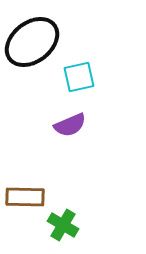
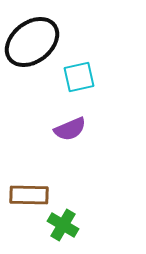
purple semicircle: moved 4 px down
brown rectangle: moved 4 px right, 2 px up
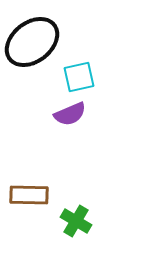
purple semicircle: moved 15 px up
green cross: moved 13 px right, 4 px up
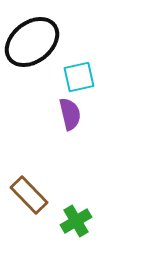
purple semicircle: rotated 80 degrees counterclockwise
brown rectangle: rotated 45 degrees clockwise
green cross: rotated 28 degrees clockwise
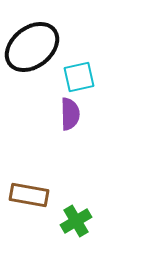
black ellipse: moved 5 px down
purple semicircle: rotated 12 degrees clockwise
brown rectangle: rotated 36 degrees counterclockwise
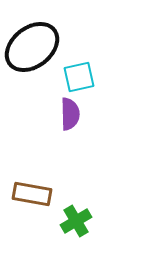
brown rectangle: moved 3 px right, 1 px up
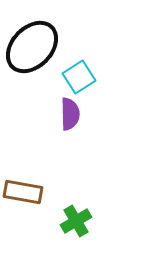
black ellipse: rotated 8 degrees counterclockwise
cyan square: rotated 20 degrees counterclockwise
brown rectangle: moved 9 px left, 2 px up
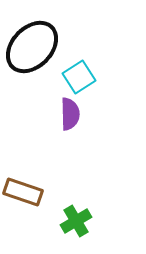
brown rectangle: rotated 9 degrees clockwise
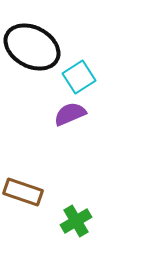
black ellipse: rotated 74 degrees clockwise
purple semicircle: rotated 112 degrees counterclockwise
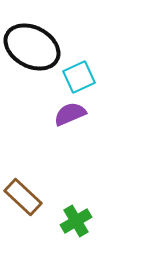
cyan square: rotated 8 degrees clockwise
brown rectangle: moved 5 px down; rotated 24 degrees clockwise
